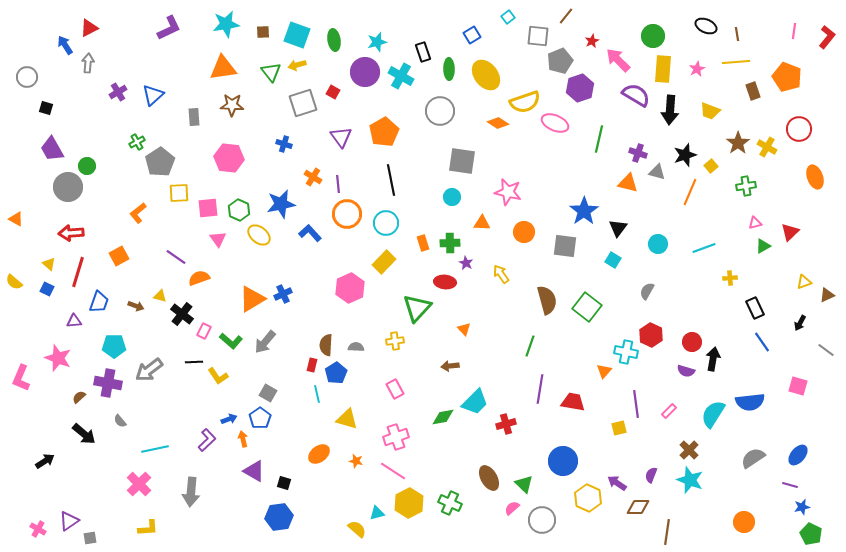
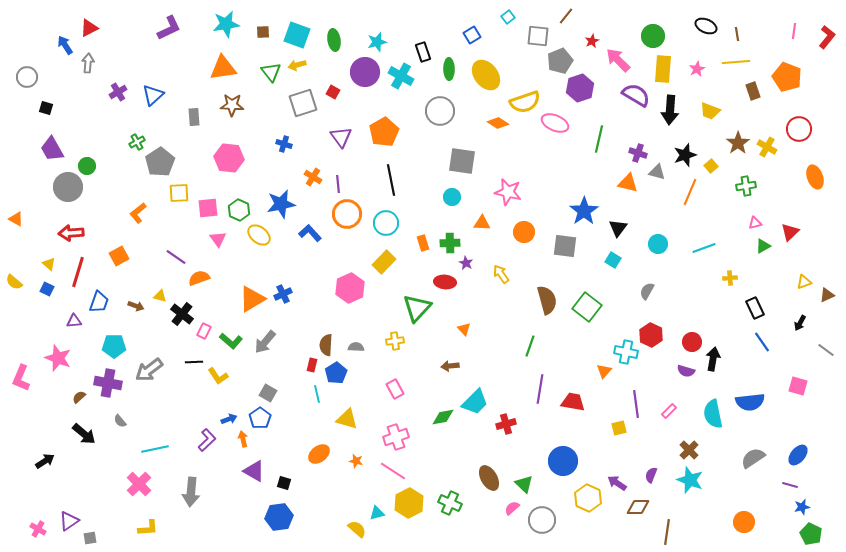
cyan semicircle at (713, 414): rotated 44 degrees counterclockwise
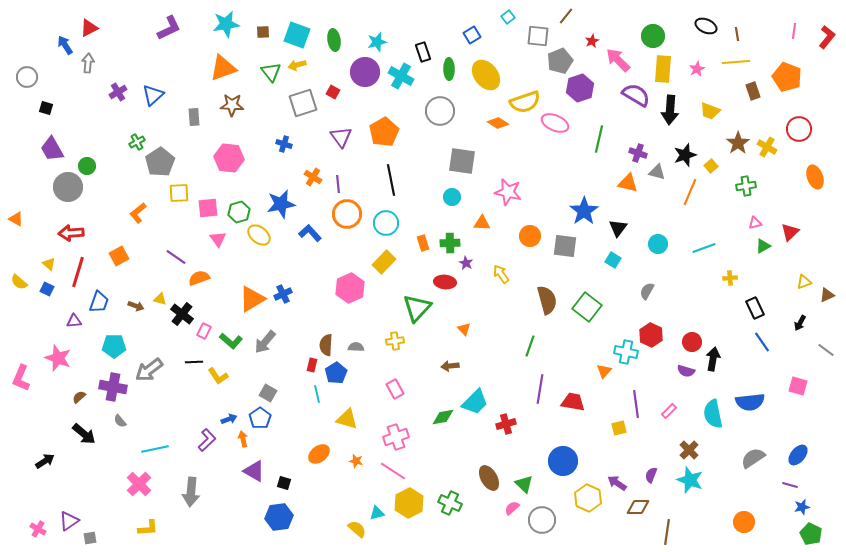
orange triangle at (223, 68): rotated 12 degrees counterclockwise
green hexagon at (239, 210): moved 2 px down; rotated 20 degrees clockwise
orange circle at (524, 232): moved 6 px right, 4 px down
yellow semicircle at (14, 282): moved 5 px right
yellow triangle at (160, 296): moved 3 px down
purple cross at (108, 383): moved 5 px right, 4 px down
